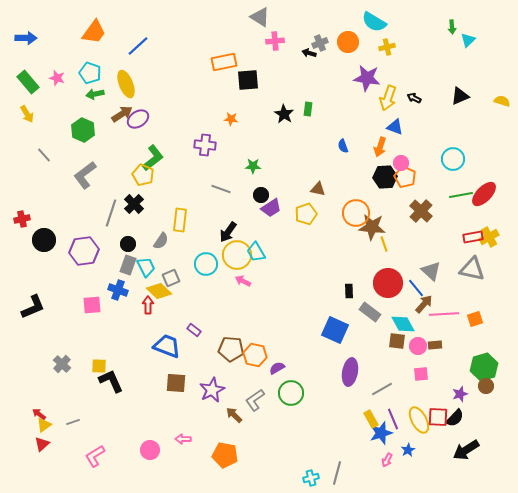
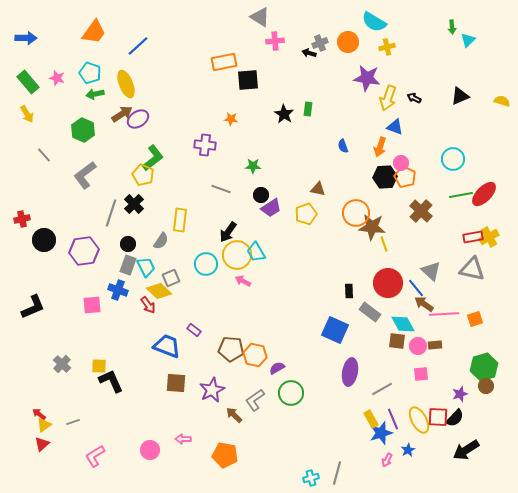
brown arrow at (424, 304): rotated 96 degrees counterclockwise
red arrow at (148, 305): rotated 144 degrees clockwise
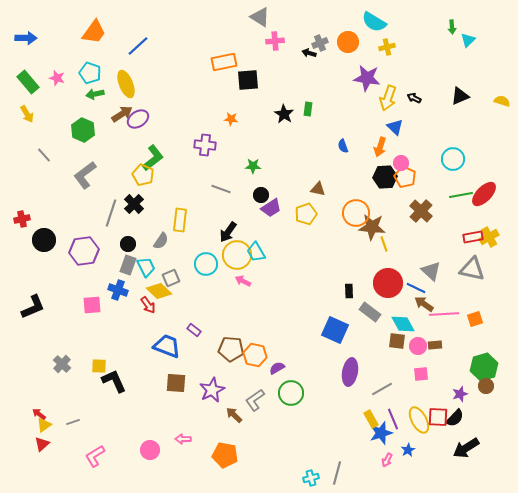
blue triangle at (395, 127): rotated 24 degrees clockwise
blue line at (416, 288): rotated 24 degrees counterclockwise
black L-shape at (111, 381): moved 3 px right
black arrow at (466, 450): moved 2 px up
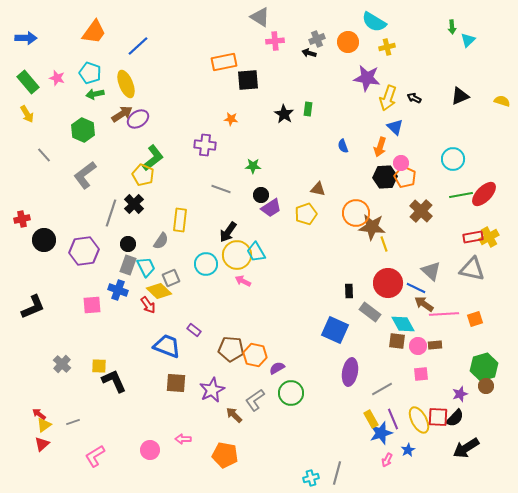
gray cross at (320, 43): moved 3 px left, 4 px up
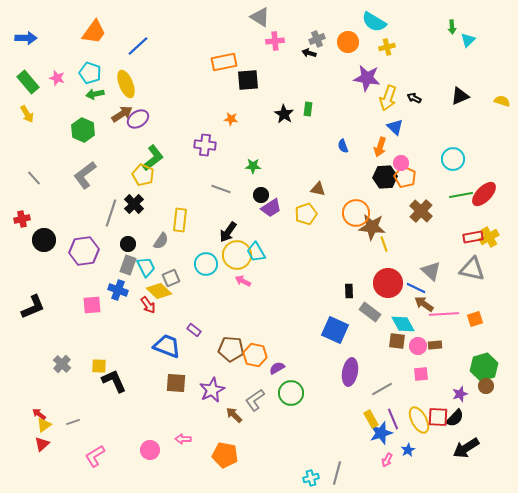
gray line at (44, 155): moved 10 px left, 23 px down
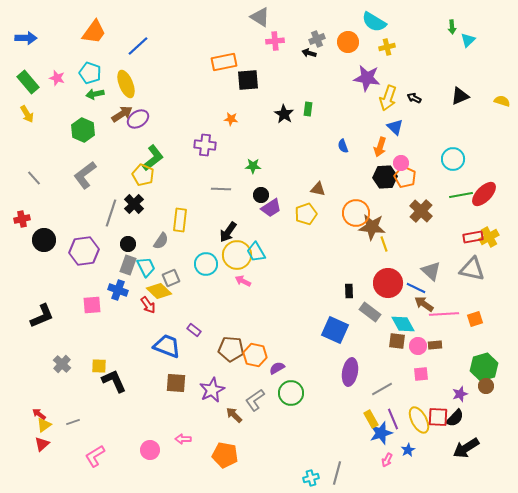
gray line at (221, 189): rotated 18 degrees counterclockwise
black L-shape at (33, 307): moved 9 px right, 9 px down
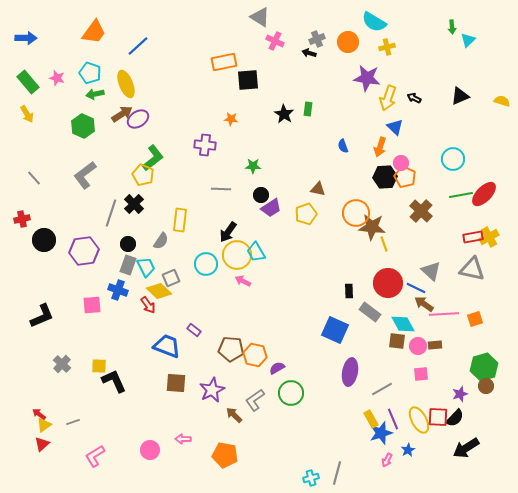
pink cross at (275, 41): rotated 30 degrees clockwise
green hexagon at (83, 130): moved 4 px up
